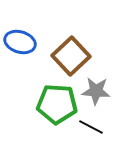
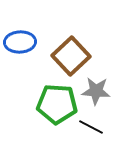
blue ellipse: rotated 20 degrees counterclockwise
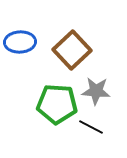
brown square: moved 1 px right, 6 px up
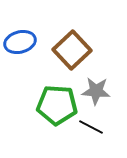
blue ellipse: rotated 12 degrees counterclockwise
green pentagon: moved 1 px down
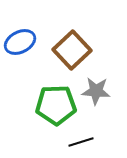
blue ellipse: rotated 12 degrees counterclockwise
green pentagon: moved 1 px left; rotated 6 degrees counterclockwise
black line: moved 10 px left, 15 px down; rotated 45 degrees counterclockwise
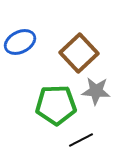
brown square: moved 7 px right, 3 px down
black line: moved 2 px up; rotated 10 degrees counterclockwise
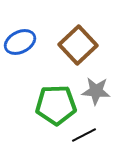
brown square: moved 1 px left, 8 px up
black line: moved 3 px right, 5 px up
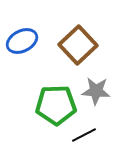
blue ellipse: moved 2 px right, 1 px up
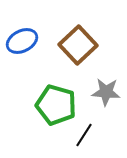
gray star: moved 10 px right, 1 px down
green pentagon: rotated 18 degrees clockwise
black line: rotated 30 degrees counterclockwise
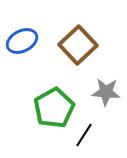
green pentagon: moved 2 px left, 3 px down; rotated 27 degrees clockwise
